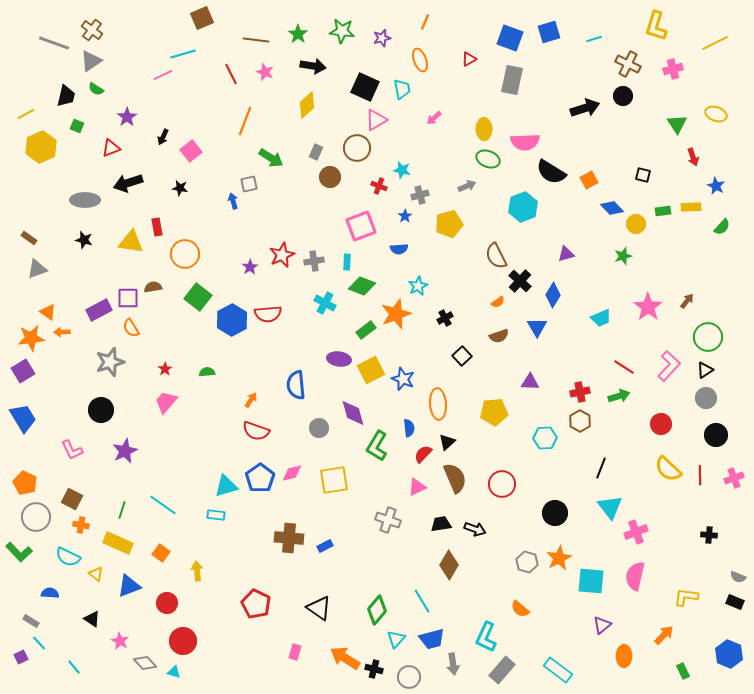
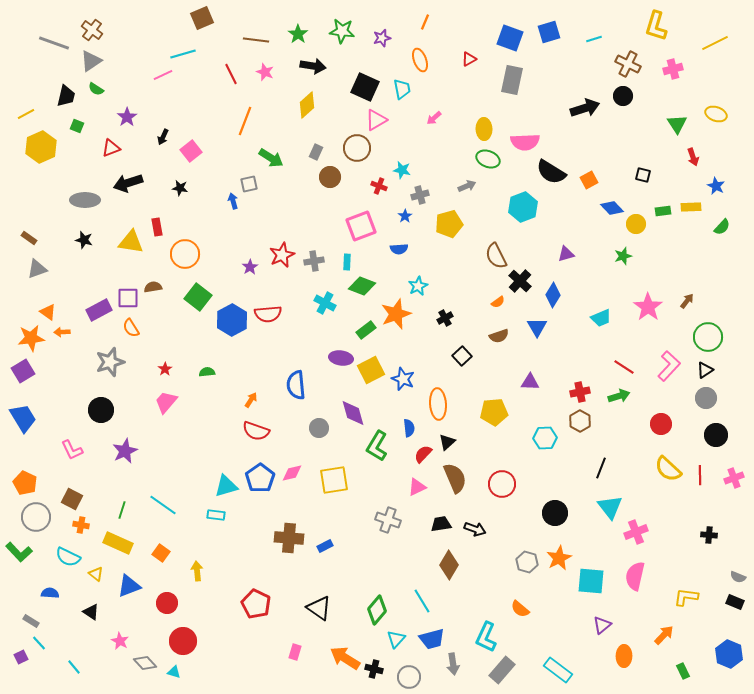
purple ellipse at (339, 359): moved 2 px right, 1 px up
black triangle at (92, 619): moved 1 px left, 7 px up
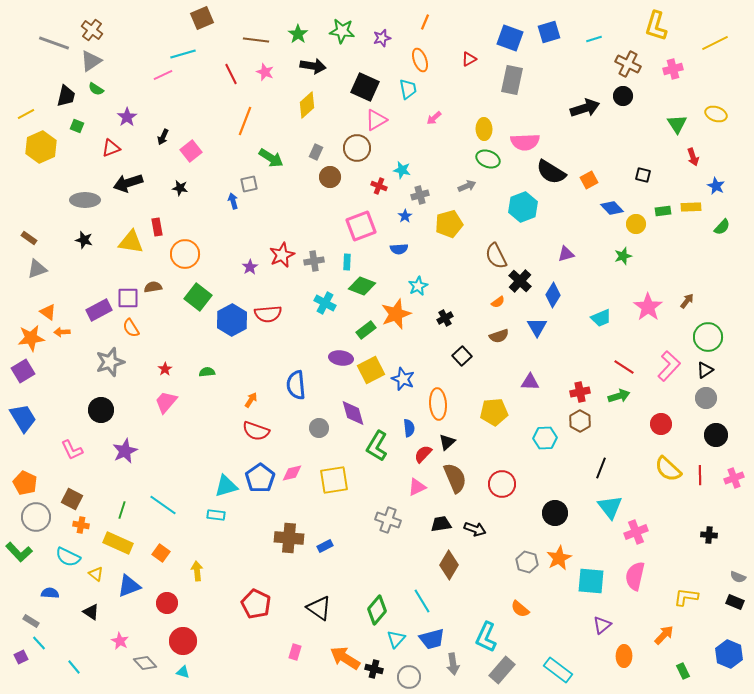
cyan trapezoid at (402, 89): moved 6 px right
cyan triangle at (174, 672): moved 9 px right
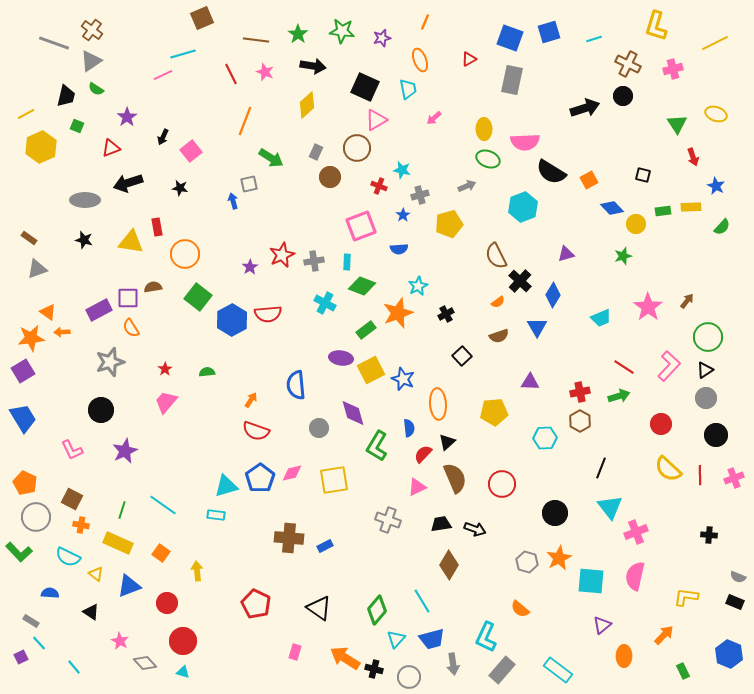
blue star at (405, 216): moved 2 px left, 1 px up
orange star at (396, 314): moved 2 px right, 1 px up
black cross at (445, 318): moved 1 px right, 4 px up
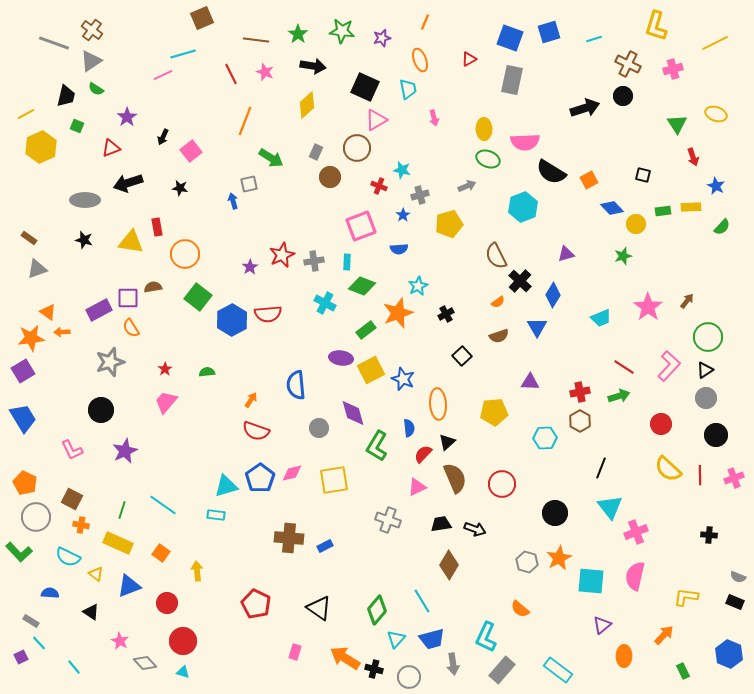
pink arrow at (434, 118): rotated 63 degrees counterclockwise
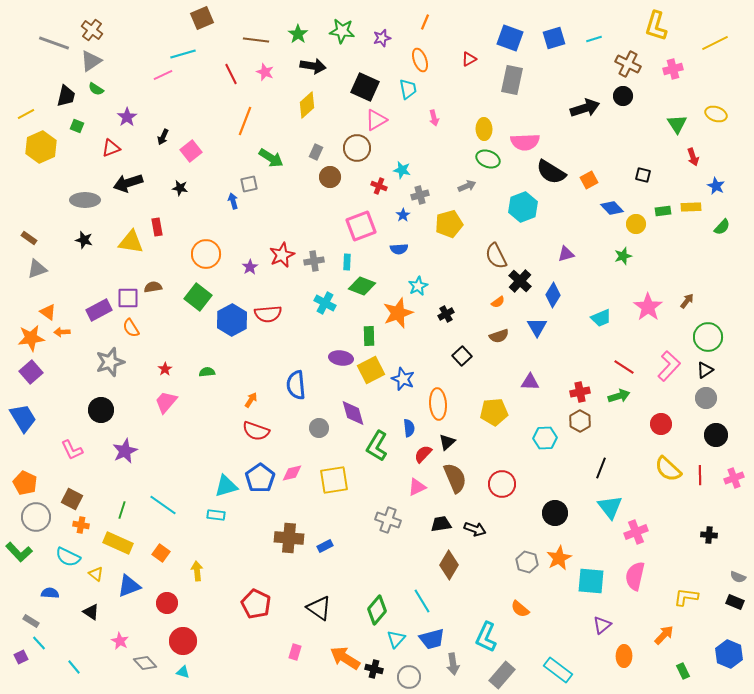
blue square at (549, 32): moved 5 px right, 6 px down
orange circle at (185, 254): moved 21 px right
green rectangle at (366, 330): moved 3 px right, 6 px down; rotated 54 degrees counterclockwise
purple square at (23, 371): moved 8 px right, 1 px down; rotated 10 degrees counterclockwise
gray rectangle at (502, 670): moved 5 px down
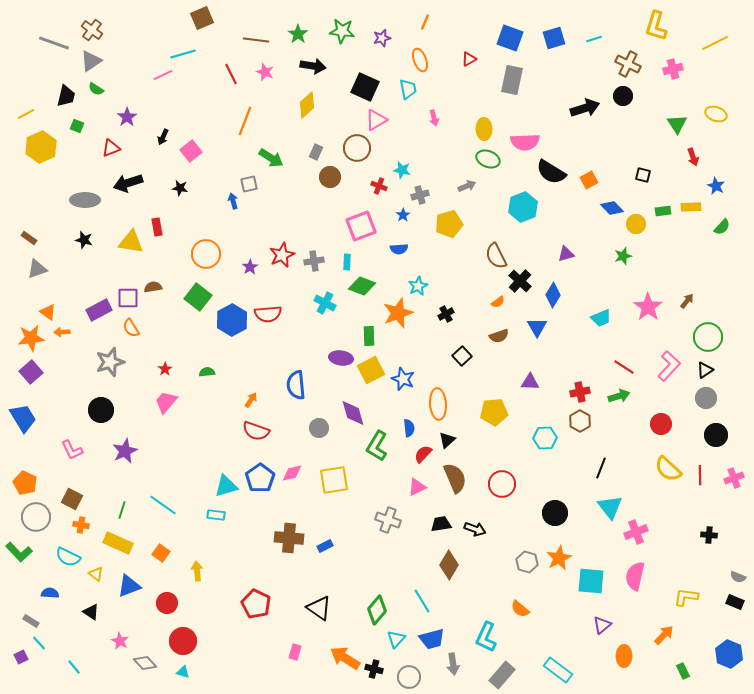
black triangle at (447, 442): moved 2 px up
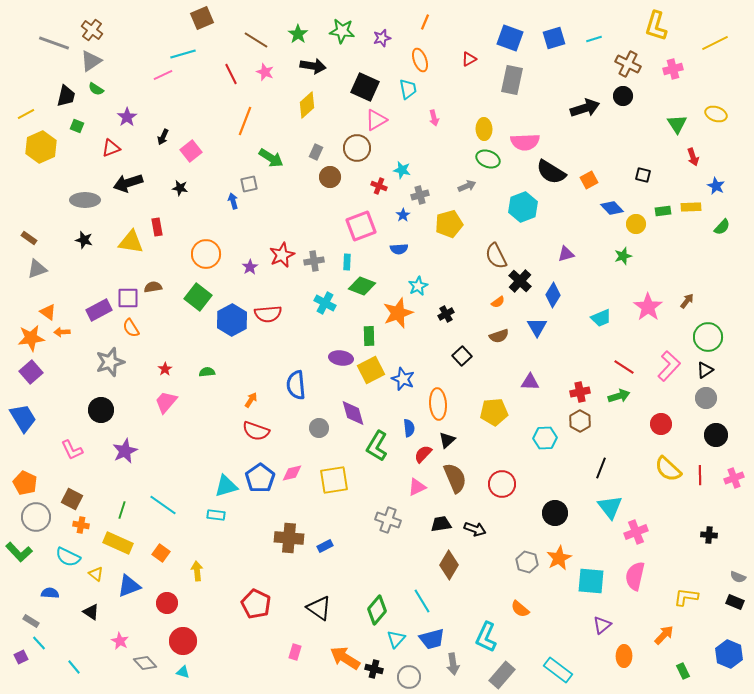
brown line at (256, 40): rotated 25 degrees clockwise
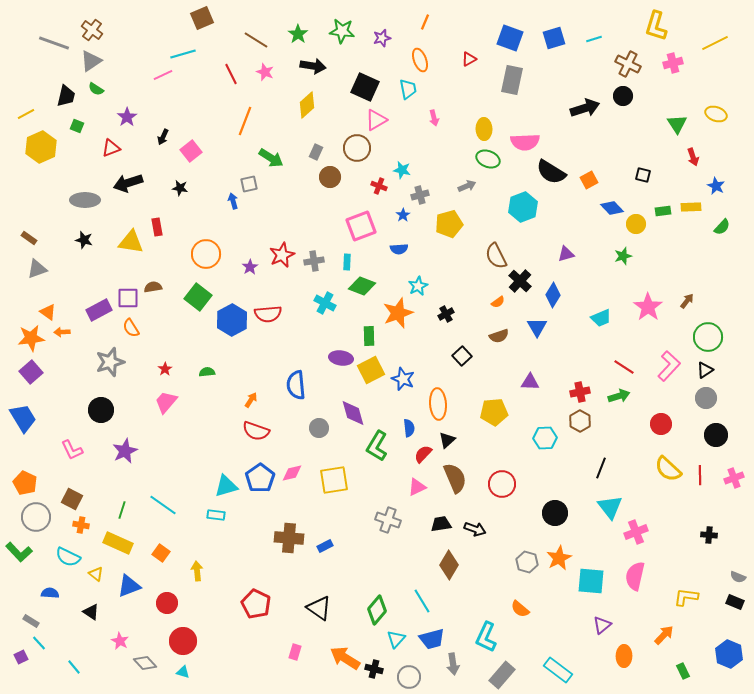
pink cross at (673, 69): moved 6 px up
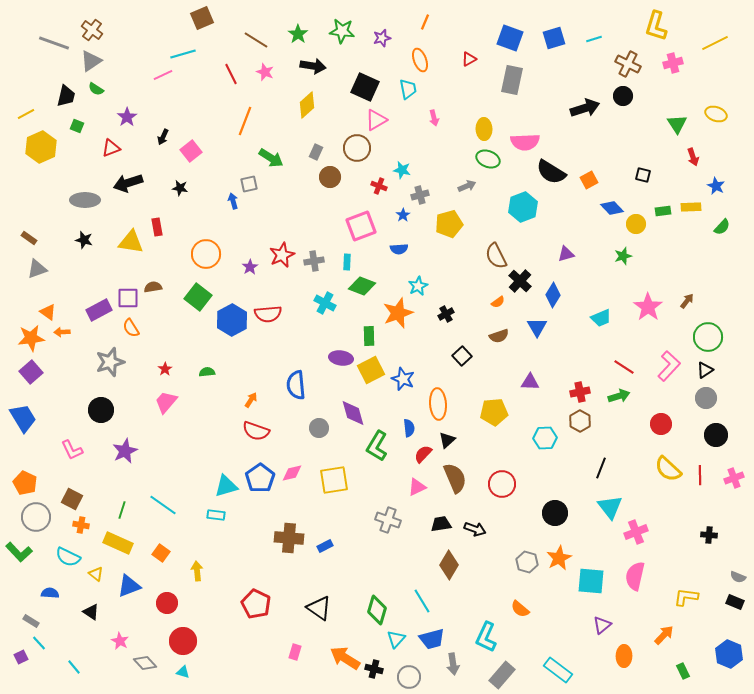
green diamond at (377, 610): rotated 24 degrees counterclockwise
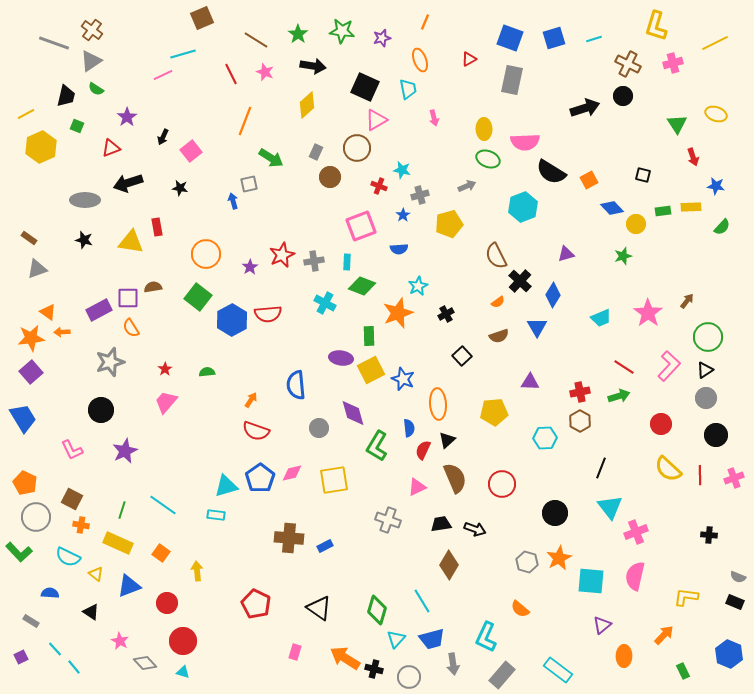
blue star at (716, 186): rotated 18 degrees counterclockwise
pink star at (648, 307): moved 6 px down
red semicircle at (423, 454): moved 4 px up; rotated 18 degrees counterclockwise
cyan line at (39, 643): moved 16 px right, 6 px down
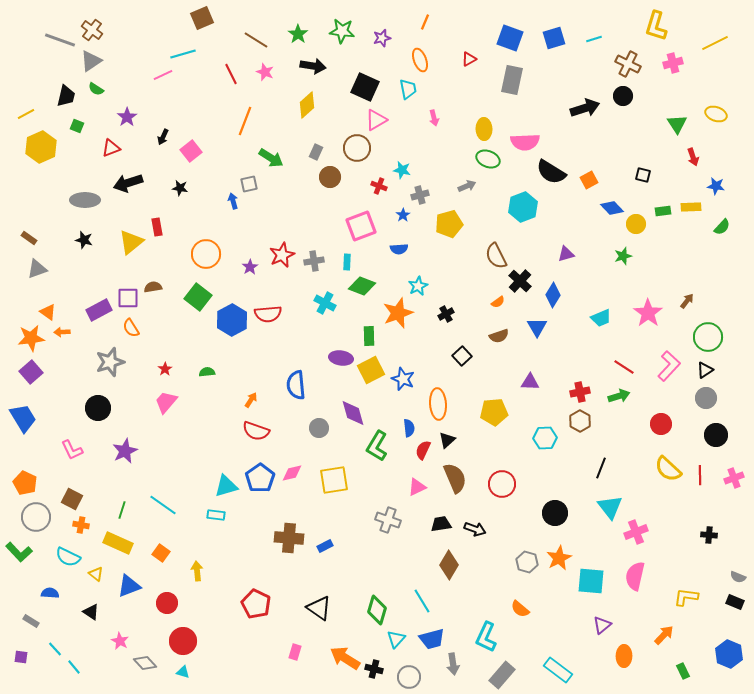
gray line at (54, 43): moved 6 px right, 3 px up
yellow triangle at (131, 242): rotated 48 degrees counterclockwise
black circle at (101, 410): moved 3 px left, 2 px up
purple square at (21, 657): rotated 32 degrees clockwise
